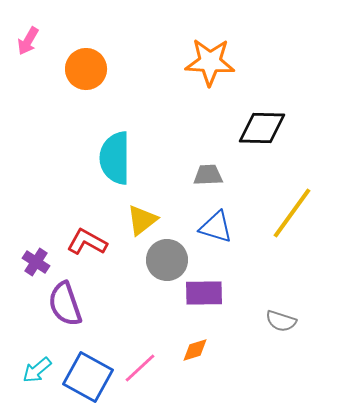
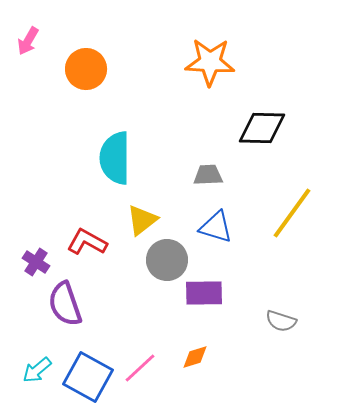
orange diamond: moved 7 px down
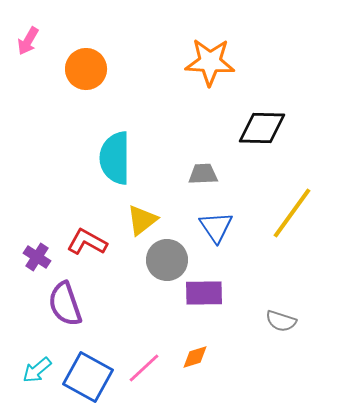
gray trapezoid: moved 5 px left, 1 px up
blue triangle: rotated 39 degrees clockwise
purple cross: moved 1 px right, 5 px up
pink line: moved 4 px right
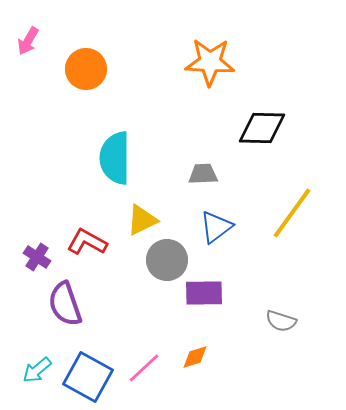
yellow triangle: rotated 12 degrees clockwise
blue triangle: rotated 27 degrees clockwise
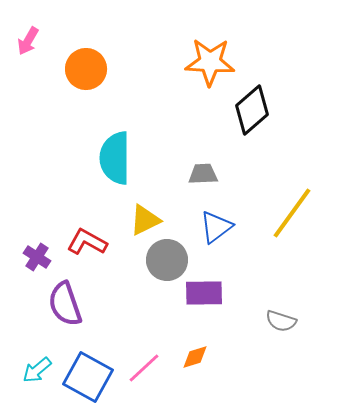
black diamond: moved 10 px left, 18 px up; rotated 42 degrees counterclockwise
yellow triangle: moved 3 px right
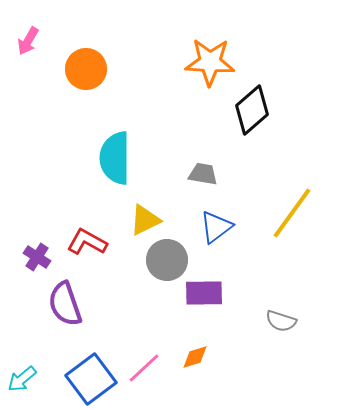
gray trapezoid: rotated 12 degrees clockwise
cyan arrow: moved 15 px left, 9 px down
blue square: moved 3 px right, 2 px down; rotated 24 degrees clockwise
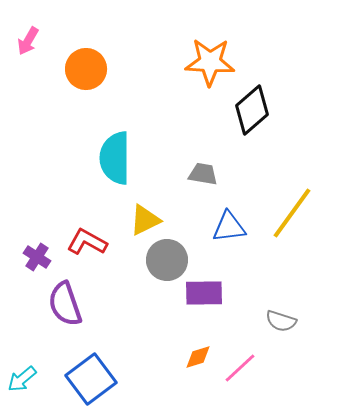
blue triangle: moved 13 px right; rotated 30 degrees clockwise
orange diamond: moved 3 px right
pink line: moved 96 px right
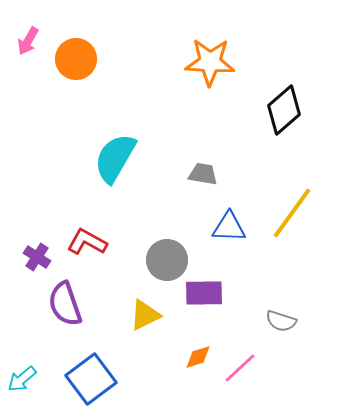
orange circle: moved 10 px left, 10 px up
black diamond: moved 32 px right
cyan semicircle: rotated 30 degrees clockwise
yellow triangle: moved 95 px down
blue triangle: rotated 9 degrees clockwise
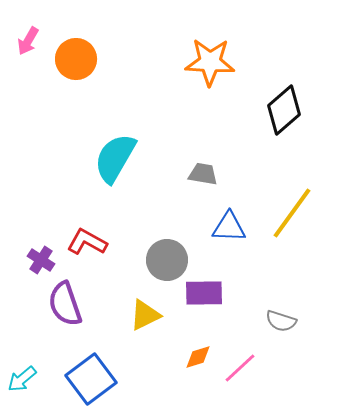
purple cross: moved 4 px right, 3 px down
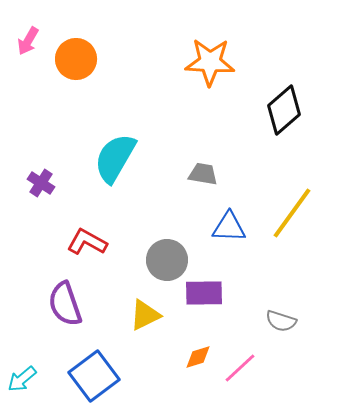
purple cross: moved 77 px up
blue square: moved 3 px right, 3 px up
